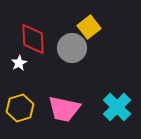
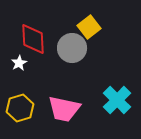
cyan cross: moved 7 px up
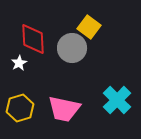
yellow square: rotated 15 degrees counterclockwise
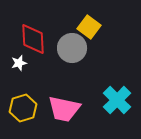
white star: rotated 14 degrees clockwise
yellow hexagon: moved 3 px right
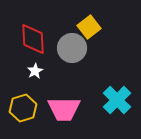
yellow square: rotated 15 degrees clockwise
white star: moved 16 px right, 8 px down; rotated 14 degrees counterclockwise
pink trapezoid: rotated 12 degrees counterclockwise
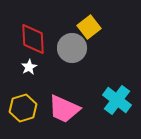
white star: moved 6 px left, 4 px up
cyan cross: rotated 8 degrees counterclockwise
pink trapezoid: rotated 24 degrees clockwise
